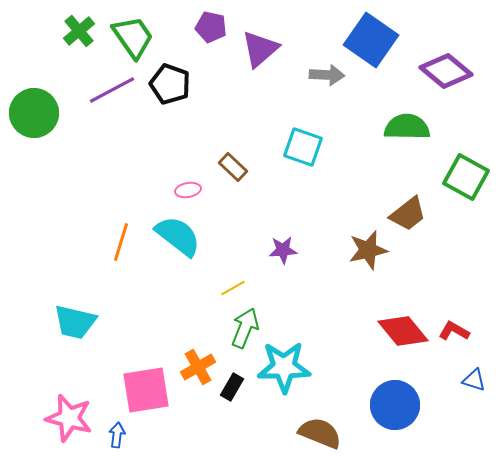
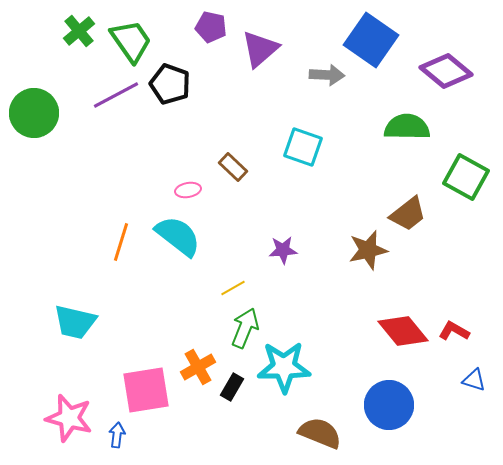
green trapezoid: moved 2 px left, 4 px down
purple line: moved 4 px right, 5 px down
blue circle: moved 6 px left
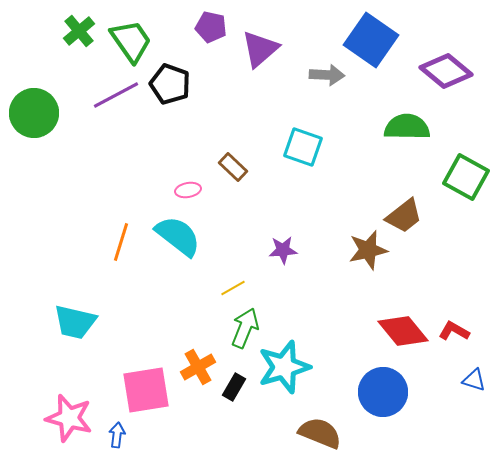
brown trapezoid: moved 4 px left, 2 px down
cyan star: rotated 16 degrees counterclockwise
black rectangle: moved 2 px right
blue circle: moved 6 px left, 13 px up
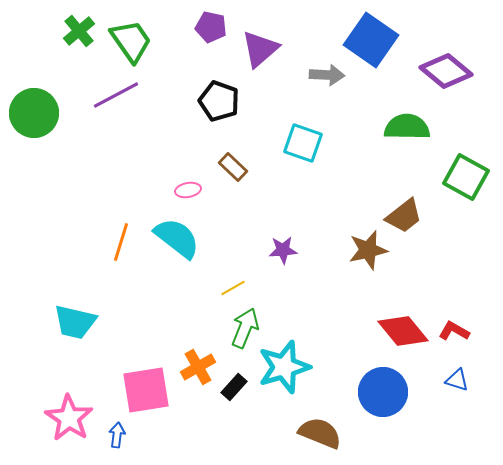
black pentagon: moved 49 px right, 17 px down
cyan square: moved 4 px up
cyan semicircle: moved 1 px left, 2 px down
blue triangle: moved 17 px left
black rectangle: rotated 12 degrees clockwise
pink star: rotated 18 degrees clockwise
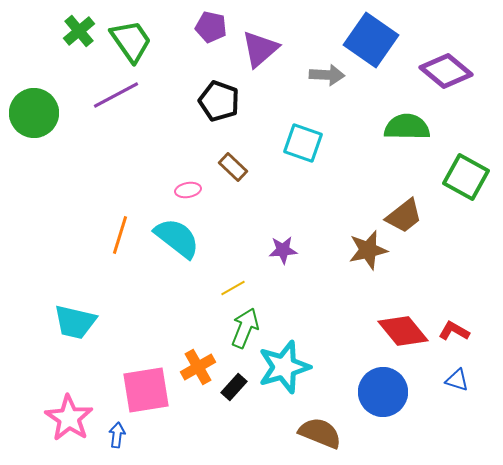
orange line: moved 1 px left, 7 px up
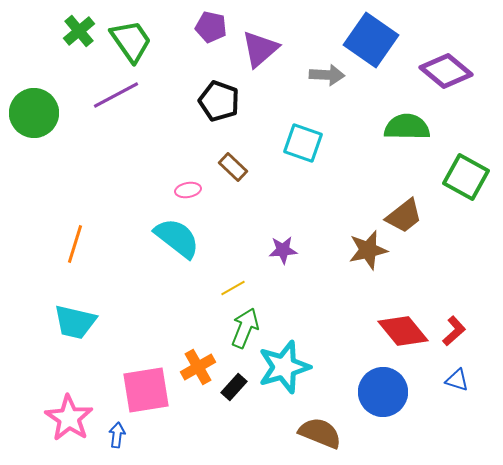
orange line: moved 45 px left, 9 px down
red L-shape: rotated 108 degrees clockwise
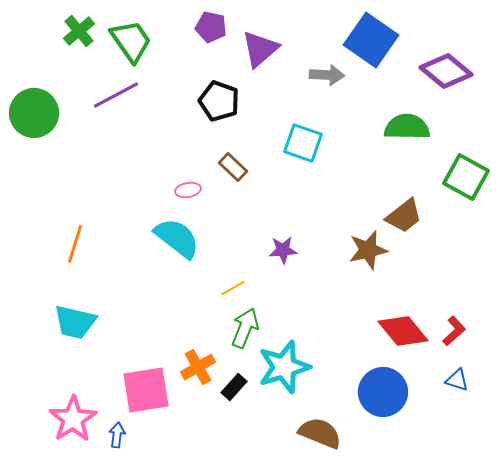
pink star: moved 4 px right, 1 px down; rotated 6 degrees clockwise
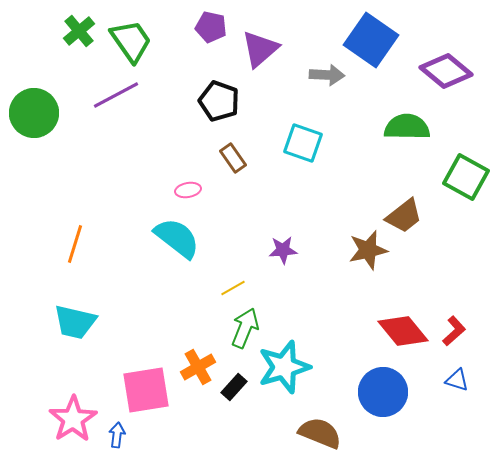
brown rectangle: moved 9 px up; rotated 12 degrees clockwise
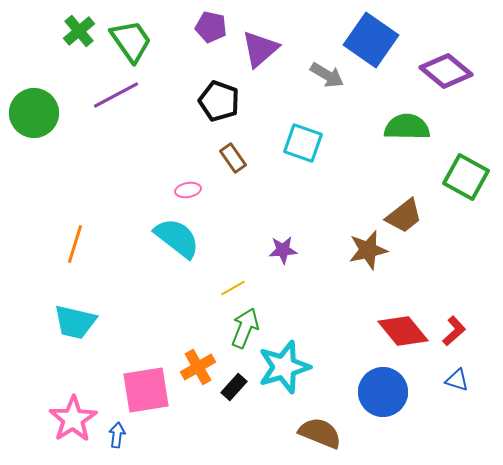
gray arrow: rotated 28 degrees clockwise
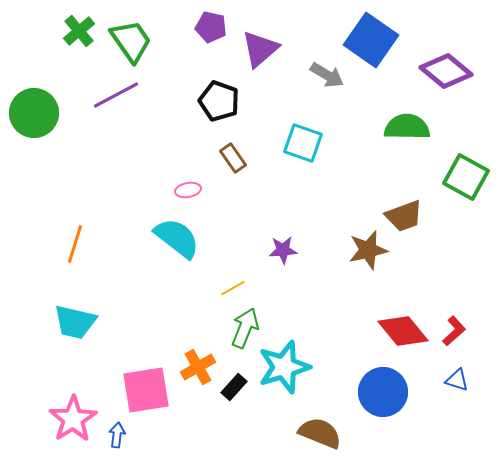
brown trapezoid: rotated 18 degrees clockwise
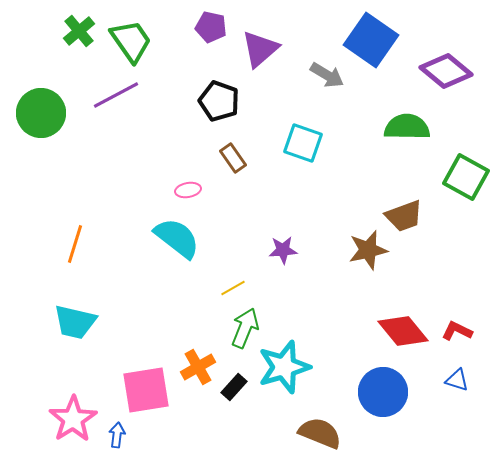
green circle: moved 7 px right
red L-shape: moved 3 px right; rotated 112 degrees counterclockwise
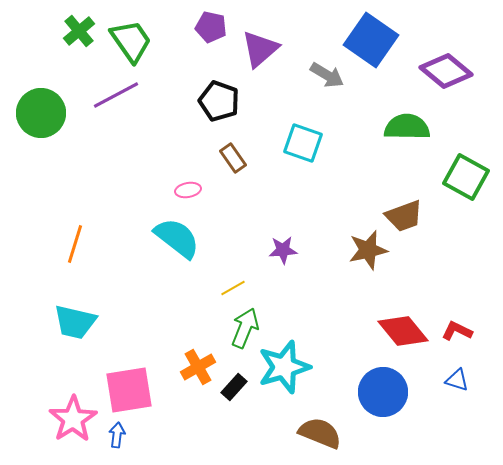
pink square: moved 17 px left
